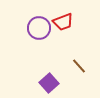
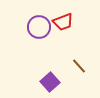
purple circle: moved 1 px up
purple square: moved 1 px right, 1 px up
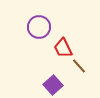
red trapezoid: moved 26 px down; rotated 85 degrees clockwise
purple square: moved 3 px right, 3 px down
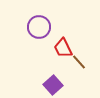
brown line: moved 4 px up
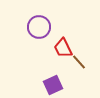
purple square: rotated 18 degrees clockwise
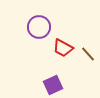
red trapezoid: rotated 35 degrees counterclockwise
brown line: moved 9 px right, 8 px up
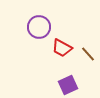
red trapezoid: moved 1 px left
purple square: moved 15 px right
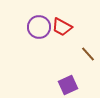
red trapezoid: moved 21 px up
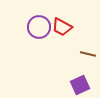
brown line: rotated 35 degrees counterclockwise
purple square: moved 12 px right
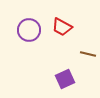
purple circle: moved 10 px left, 3 px down
purple square: moved 15 px left, 6 px up
